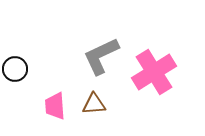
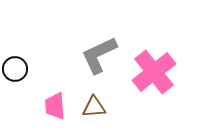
gray L-shape: moved 2 px left, 1 px up
pink cross: rotated 6 degrees counterclockwise
brown triangle: moved 3 px down
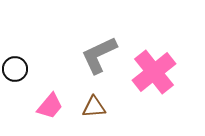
pink trapezoid: moved 5 px left; rotated 136 degrees counterclockwise
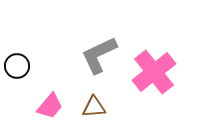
black circle: moved 2 px right, 3 px up
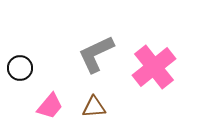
gray L-shape: moved 3 px left, 1 px up
black circle: moved 3 px right, 2 px down
pink cross: moved 5 px up
